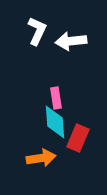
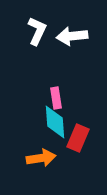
white arrow: moved 1 px right, 5 px up
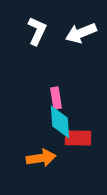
white arrow: moved 9 px right, 3 px up; rotated 16 degrees counterclockwise
cyan diamond: moved 5 px right
red rectangle: rotated 68 degrees clockwise
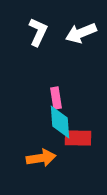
white L-shape: moved 1 px right, 1 px down
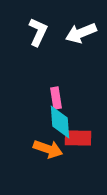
orange arrow: moved 7 px right, 9 px up; rotated 28 degrees clockwise
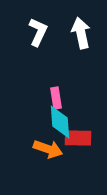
white arrow: rotated 100 degrees clockwise
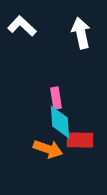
white L-shape: moved 16 px left, 6 px up; rotated 72 degrees counterclockwise
red rectangle: moved 2 px right, 2 px down
